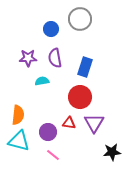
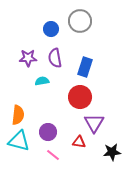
gray circle: moved 2 px down
red triangle: moved 10 px right, 19 px down
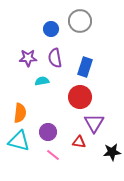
orange semicircle: moved 2 px right, 2 px up
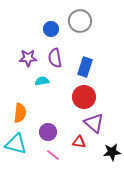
red circle: moved 4 px right
purple triangle: rotated 20 degrees counterclockwise
cyan triangle: moved 3 px left, 3 px down
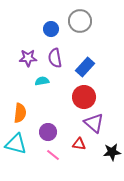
blue rectangle: rotated 24 degrees clockwise
red triangle: moved 2 px down
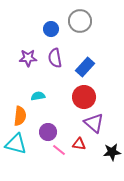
cyan semicircle: moved 4 px left, 15 px down
orange semicircle: moved 3 px down
pink line: moved 6 px right, 5 px up
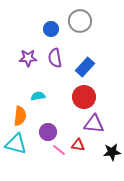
purple triangle: moved 1 px down; rotated 35 degrees counterclockwise
red triangle: moved 1 px left, 1 px down
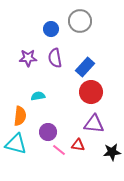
red circle: moved 7 px right, 5 px up
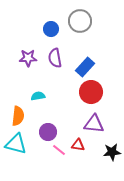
orange semicircle: moved 2 px left
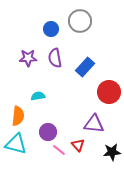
red circle: moved 18 px right
red triangle: rotated 40 degrees clockwise
